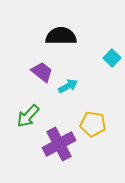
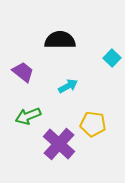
black semicircle: moved 1 px left, 4 px down
purple trapezoid: moved 19 px left
green arrow: rotated 25 degrees clockwise
purple cross: rotated 20 degrees counterclockwise
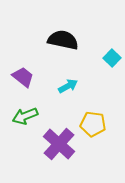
black semicircle: moved 3 px right; rotated 12 degrees clockwise
purple trapezoid: moved 5 px down
green arrow: moved 3 px left
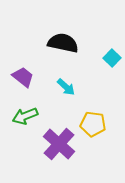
black semicircle: moved 3 px down
cyan arrow: moved 2 px left, 1 px down; rotated 72 degrees clockwise
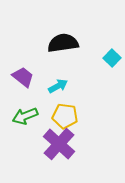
black semicircle: rotated 20 degrees counterclockwise
cyan arrow: moved 8 px left, 1 px up; rotated 72 degrees counterclockwise
yellow pentagon: moved 28 px left, 8 px up
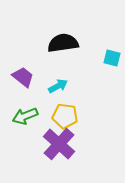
cyan square: rotated 30 degrees counterclockwise
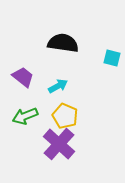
black semicircle: rotated 16 degrees clockwise
yellow pentagon: rotated 15 degrees clockwise
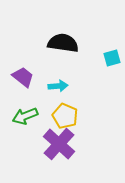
cyan square: rotated 30 degrees counterclockwise
cyan arrow: rotated 24 degrees clockwise
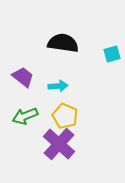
cyan square: moved 4 px up
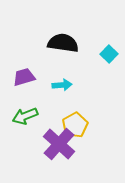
cyan square: moved 3 px left; rotated 30 degrees counterclockwise
purple trapezoid: moved 1 px right; rotated 55 degrees counterclockwise
cyan arrow: moved 4 px right, 1 px up
yellow pentagon: moved 10 px right, 9 px down; rotated 20 degrees clockwise
